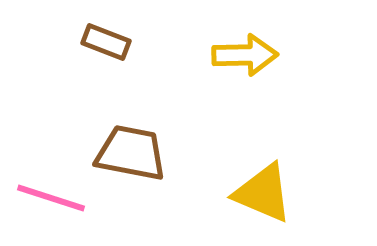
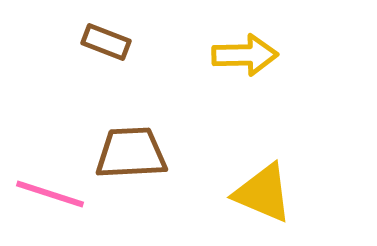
brown trapezoid: rotated 14 degrees counterclockwise
pink line: moved 1 px left, 4 px up
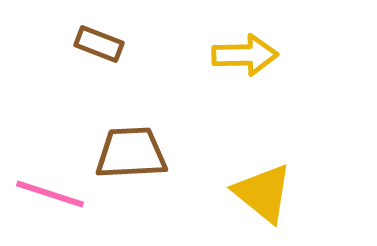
brown rectangle: moved 7 px left, 2 px down
yellow triangle: rotated 16 degrees clockwise
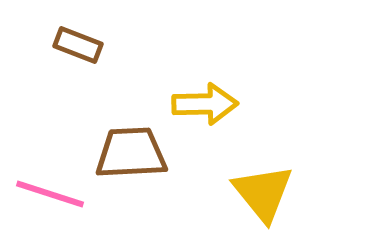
brown rectangle: moved 21 px left, 1 px down
yellow arrow: moved 40 px left, 49 px down
yellow triangle: rotated 12 degrees clockwise
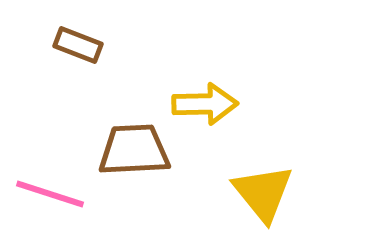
brown trapezoid: moved 3 px right, 3 px up
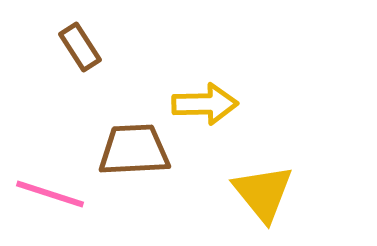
brown rectangle: moved 2 px right, 2 px down; rotated 36 degrees clockwise
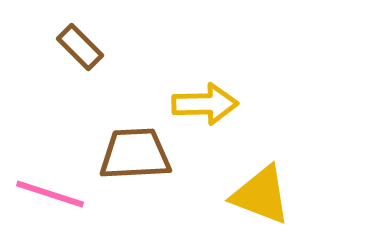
brown rectangle: rotated 12 degrees counterclockwise
brown trapezoid: moved 1 px right, 4 px down
yellow triangle: moved 2 px left, 2 px down; rotated 30 degrees counterclockwise
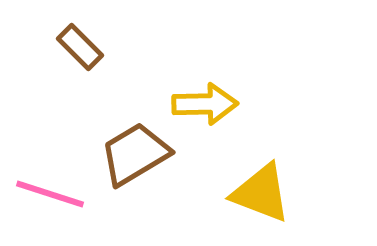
brown trapezoid: rotated 28 degrees counterclockwise
yellow triangle: moved 2 px up
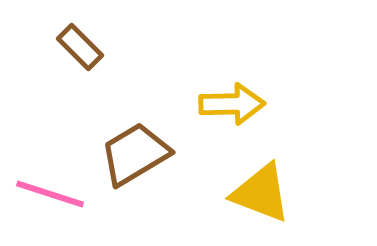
yellow arrow: moved 27 px right
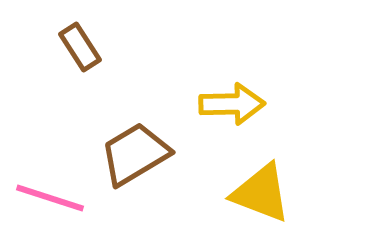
brown rectangle: rotated 12 degrees clockwise
pink line: moved 4 px down
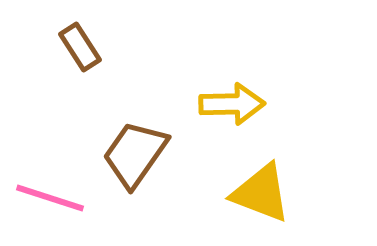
brown trapezoid: rotated 24 degrees counterclockwise
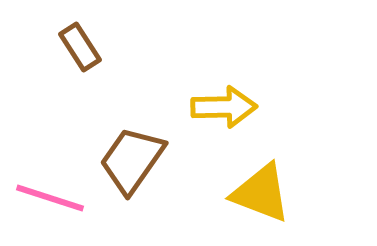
yellow arrow: moved 8 px left, 3 px down
brown trapezoid: moved 3 px left, 6 px down
